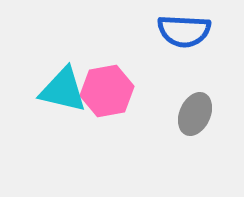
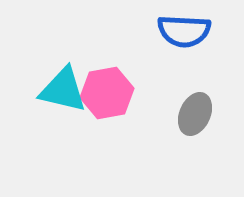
pink hexagon: moved 2 px down
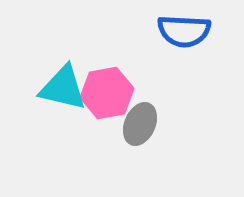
cyan triangle: moved 2 px up
gray ellipse: moved 55 px left, 10 px down
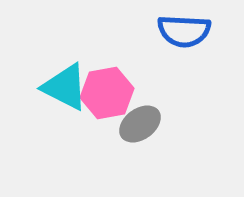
cyan triangle: moved 2 px right, 1 px up; rotated 14 degrees clockwise
gray ellipse: rotated 30 degrees clockwise
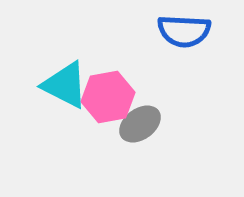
cyan triangle: moved 2 px up
pink hexagon: moved 1 px right, 4 px down
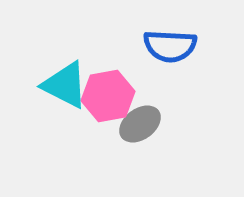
blue semicircle: moved 14 px left, 15 px down
pink hexagon: moved 1 px up
